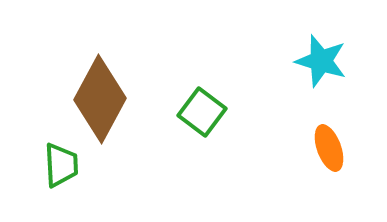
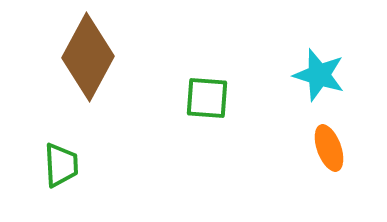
cyan star: moved 2 px left, 14 px down
brown diamond: moved 12 px left, 42 px up
green square: moved 5 px right, 14 px up; rotated 33 degrees counterclockwise
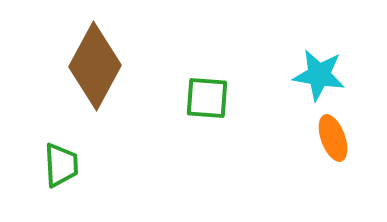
brown diamond: moved 7 px right, 9 px down
cyan star: rotated 8 degrees counterclockwise
orange ellipse: moved 4 px right, 10 px up
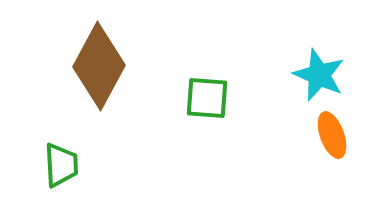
brown diamond: moved 4 px right
cyan star: rotated 14 degrees clockwise
orange ellipse: moved 1 px left, 3 px up
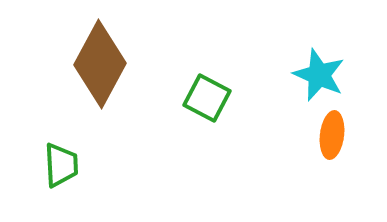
brown diamond: moved 1 px right, 2 px up
green square: rotated 24 degrees clockwise
orange ellipse: rotated 27 degrees clockwise
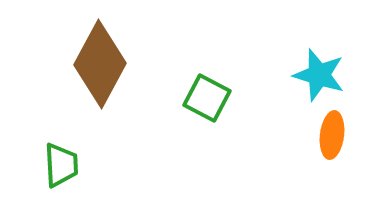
cyan star: rotated 6 degrees counterclockwise
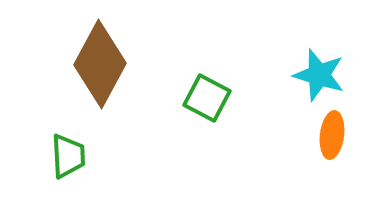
green trapezoid: moved 7 px right, 9 px up
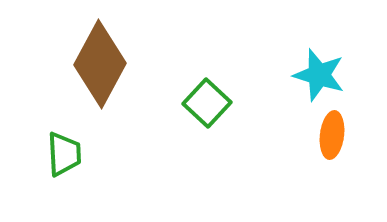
green square: moved 5 px down; rotated 15 degrees clockwise
green trapezoid: moved 4 px left, 2 px up
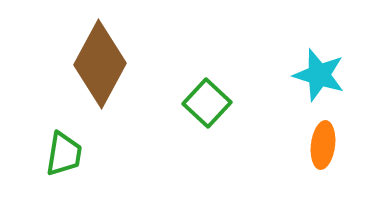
orange ellipse: moved 9 px left, 10 px down
green trapezoid: rotated 12 degrees clockwise
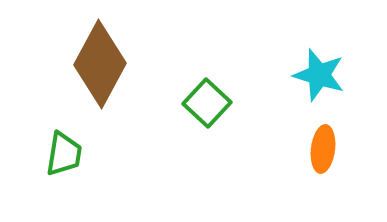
orange ellipse: moved 4 px down
